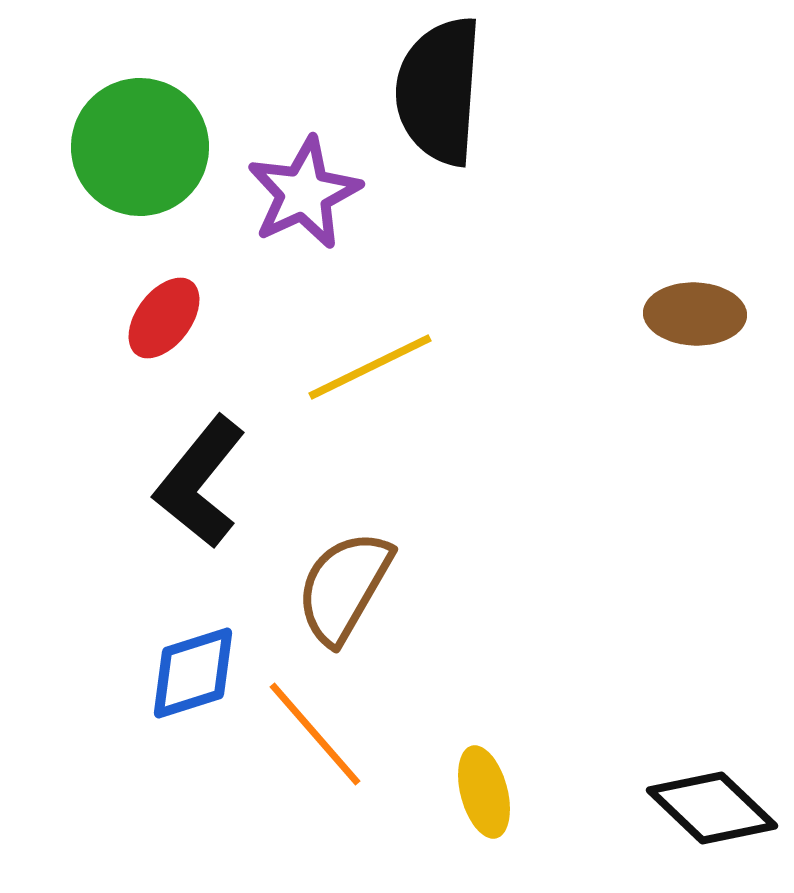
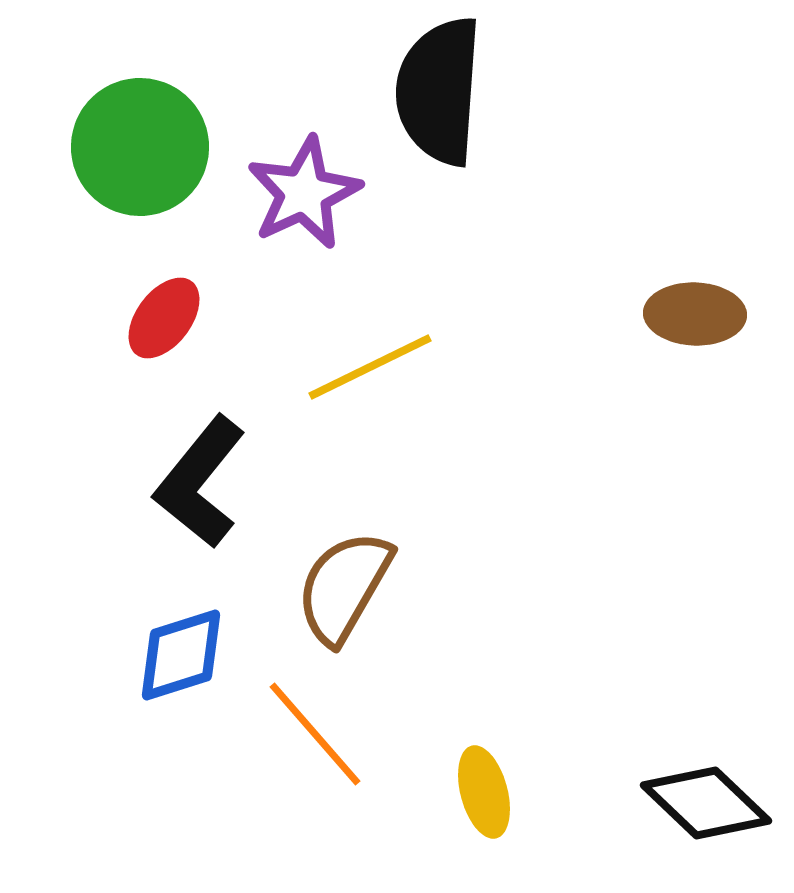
blue diamond: moved 12 px left, 18 px up
black diamond: moved 6 px left, 5 px up
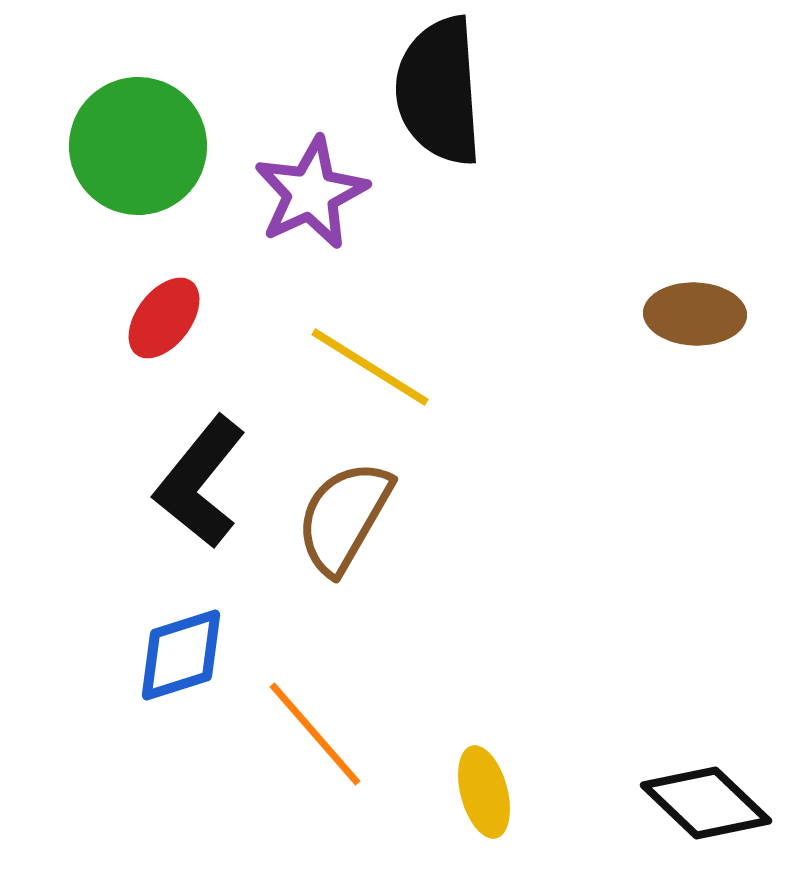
black semicircle: rotated 8 degrees counterclockwise
green circle: moved 2 px left, 1 px up
purple star: moved 7 px right
yellow line: rotated 58 degrees clockwise
brown semicircle: moved 70 px up
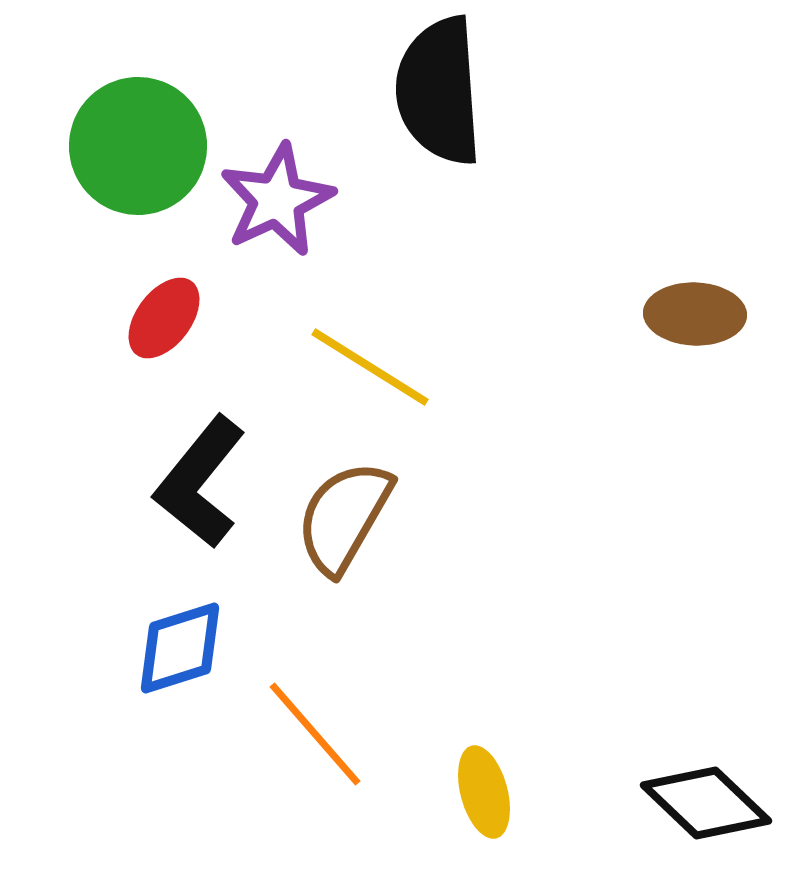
purple star: moved 34 px left, 7 px down
blue diamond: moved 1 px left, 7 px up
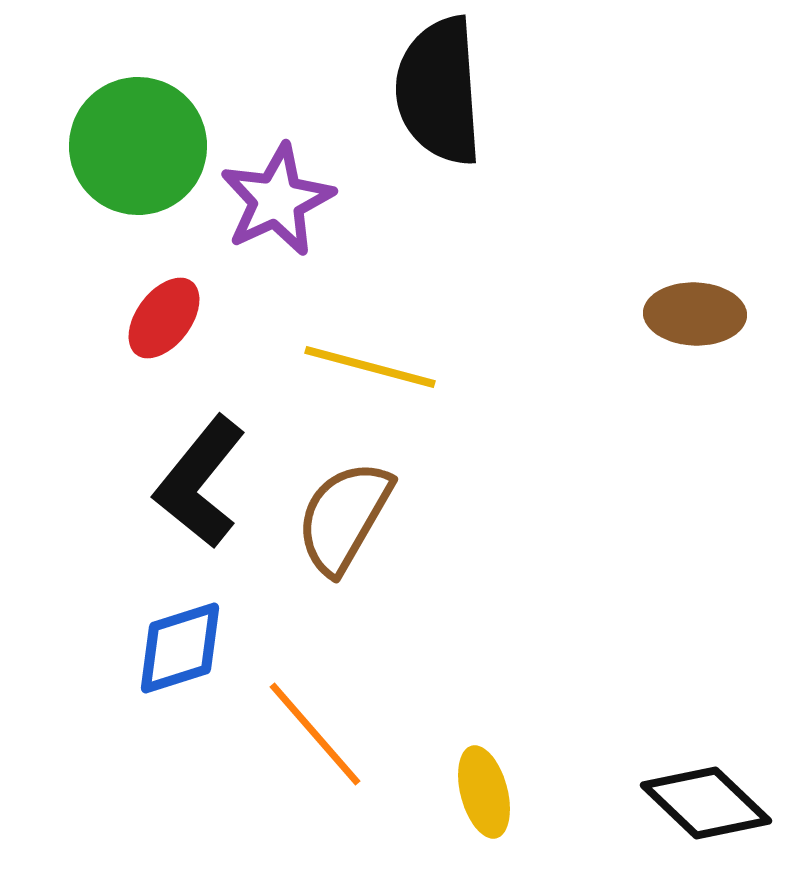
yellow line: rotated 17 degrees counterclockwise
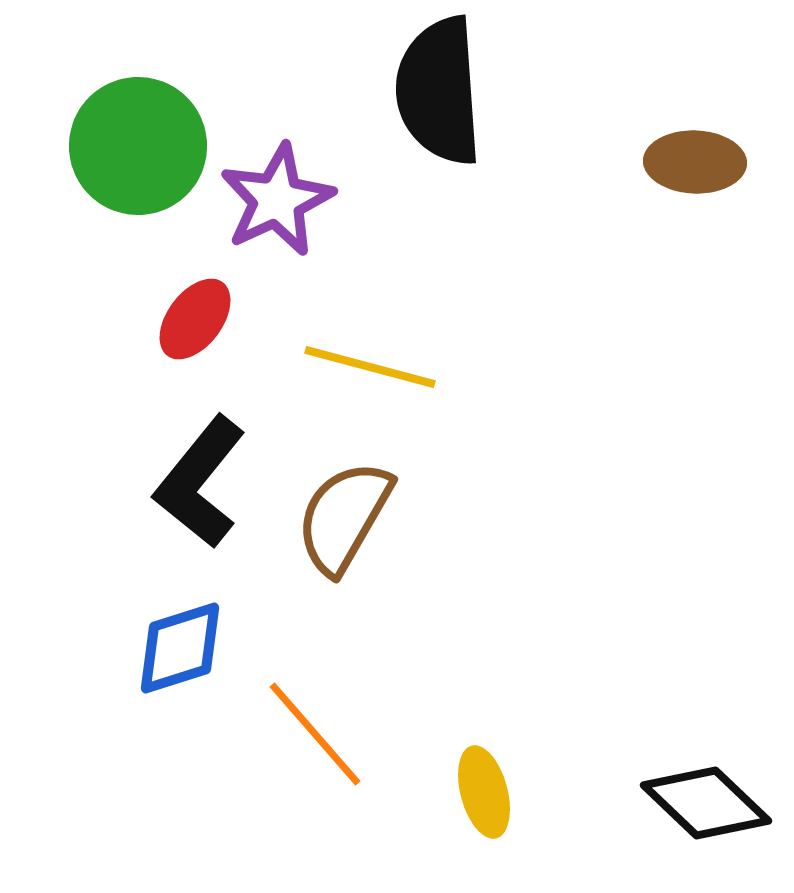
brown ellipse: moved 152 px up
red ellipse: moved 31 px right, 1 px down
